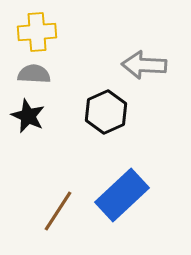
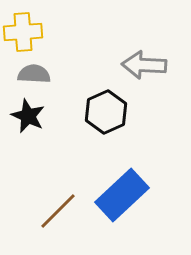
yellow cross: moved 14 px left
brown line: rotated 12 degrees clockwise
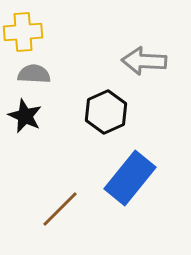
gray arrow: moved 4 px up
black star: moved 3 px left
blue rectangle: moved 8 px right, 17 px up; rotated 8 degrees counterclockwise
brown line: moved 2 px right, 2 px up
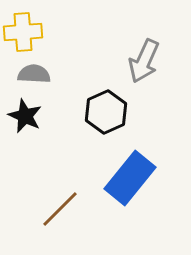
gray arrow: rotated 69 degrees counterclockwise
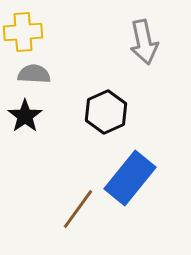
gray arrow: moved 19 px up; rotated 36 degrees counterclockwise
black star: rotated 12 degrees clockwise
brown line: moved 18 px right; rotated 9 degrees counterclockwise
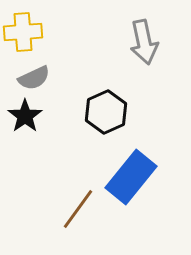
gray semicircle: moved 4 px down; rotated 152 degrees clockwise
blue rectangle: moved 1 px right, 1 px up
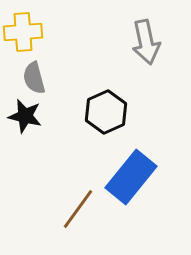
gray arrow: moved 2 px right
gray semicircle: rotated 100 degrees clockwise
black star: rotated 24 degrees counterclockwise
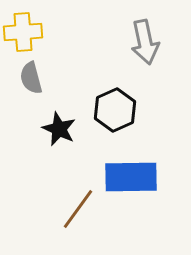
gray arrow: moved 1 px left
gray semicircle: moved 3 px left
black hexagon: moved 9 px right, 2 px up
black star: moved 34 px right, 13 px down; rotated 12 degrees clockwise
blue rectangle: rotated 50 degrees clockwise
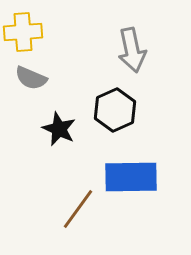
gray arrow: moved 13 px left, 8 px down
gray semicircle: rotated 52 degrees counterclockwise
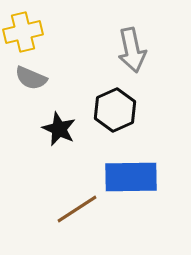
yellow cross: rotated 9 degrees counterclockwise
brown line: moved 1 px left; rotated 21 degrees clockwise
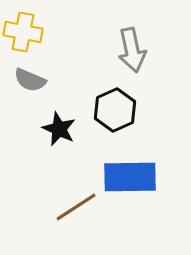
yellow cross: rotated 24 degrees clockwise
gray semicircle: moved 1 px left, 2 px down
blue rectangle: moved 1 px left
brown line: moved 1 px left, 2 px up
